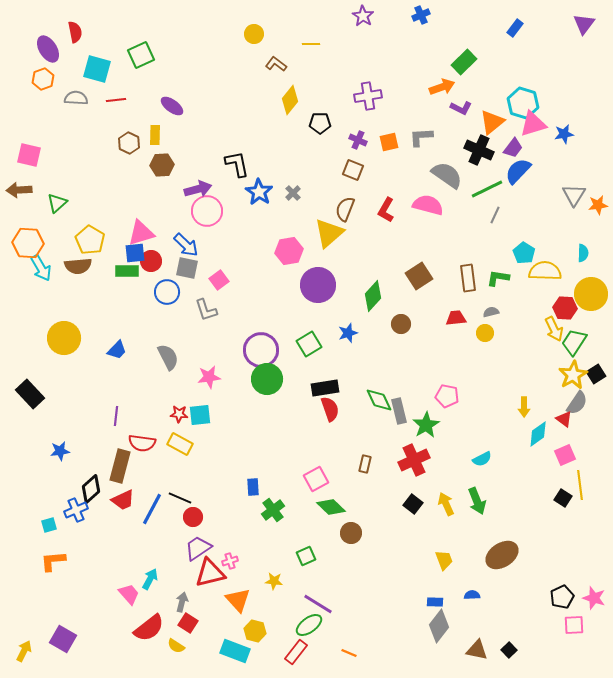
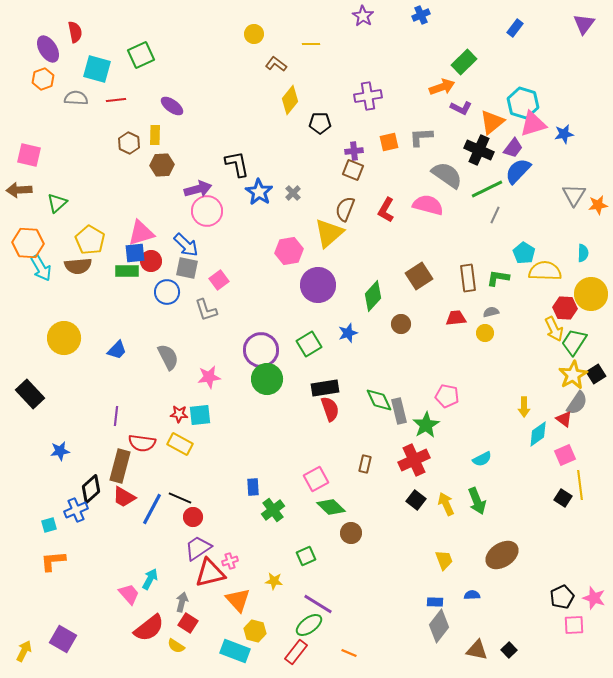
purple cross at (358, 140): moved 4 px left, 11 px down; rotated 30 degrees counterclockwise
red trapezoid at (123, 500): moved 1 px right, 3 px up; rotated 55 degrees clockwise
black square at (413, 504): moved 3 px right, 4 px up
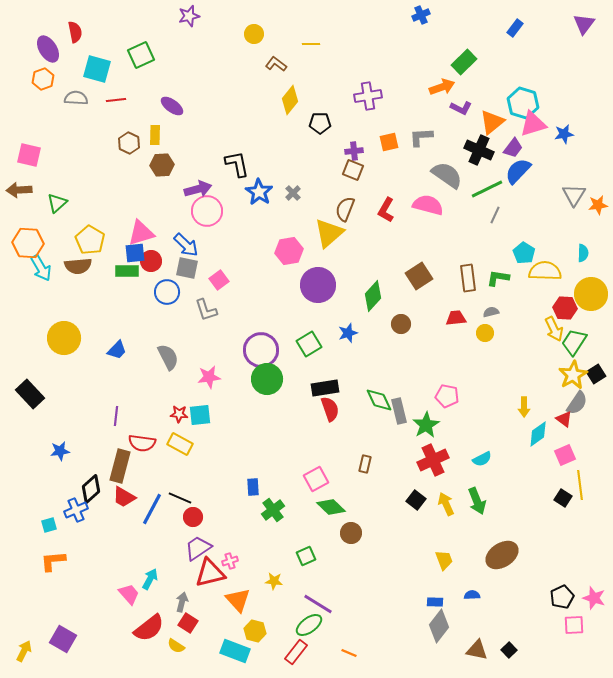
purple star at (363, 16): moved 174 px left; rotated 25 degrees clockwise
red cross at (414, 460): moved 19 px right
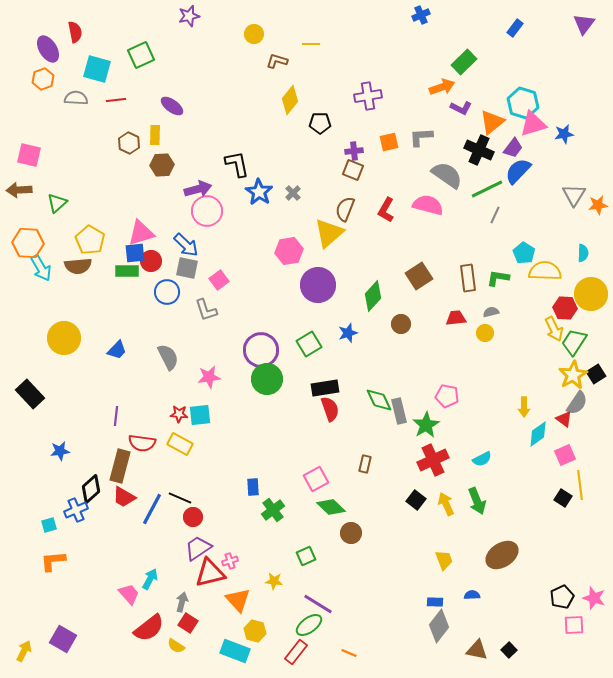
brown L-shape at (276, 64): moved 1 px right, 3 px up; rotated 20 degrees counterclockwise
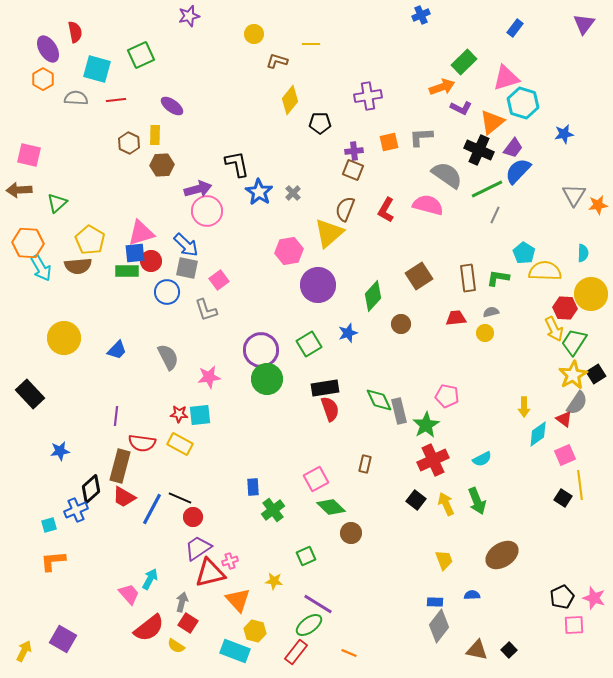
orange hexagon at (43, 79): rotated 10 degrees counterclockwise
pink triangle at (533, 124): moved 27 px left, 46 px up
